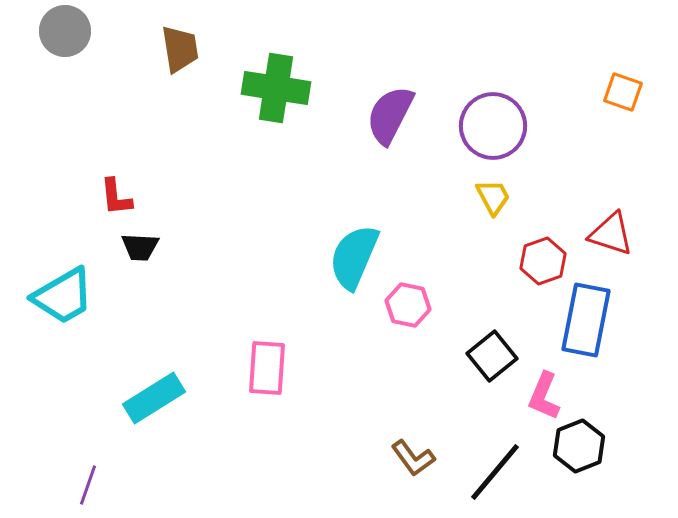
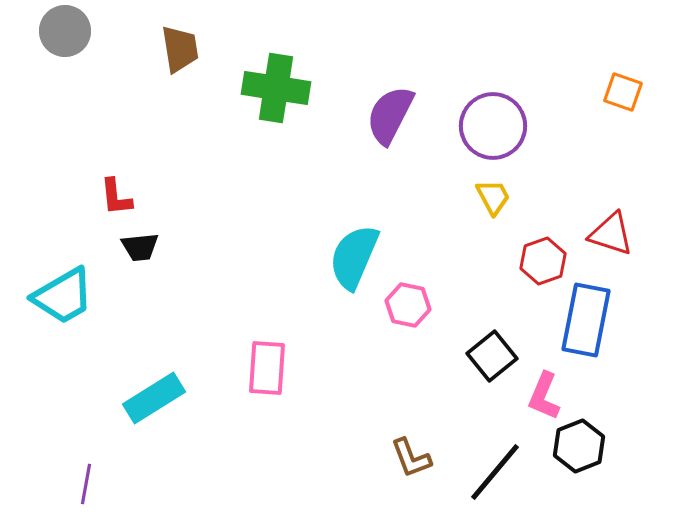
black trapezoid: rotated 9 degrees counterclockwise
brown L-shape: moved 2 px left; rotated 15 degrees clockwise
purple line: moved 2 px left, 1 px up; rotated 9 degrees counterclockwise
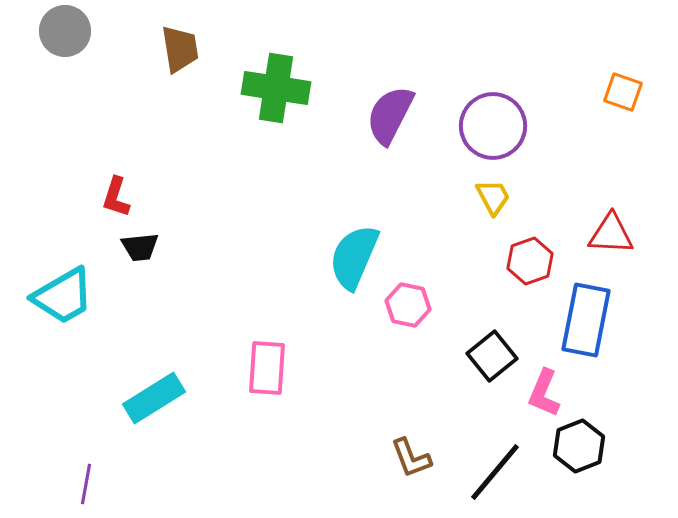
red L-shape: rotated 24 degrees clockwise
red triangle: rotated 15 degrees counterclockwise
red hexagon: moved 13 px left
pink L-shape: moved 3 px up
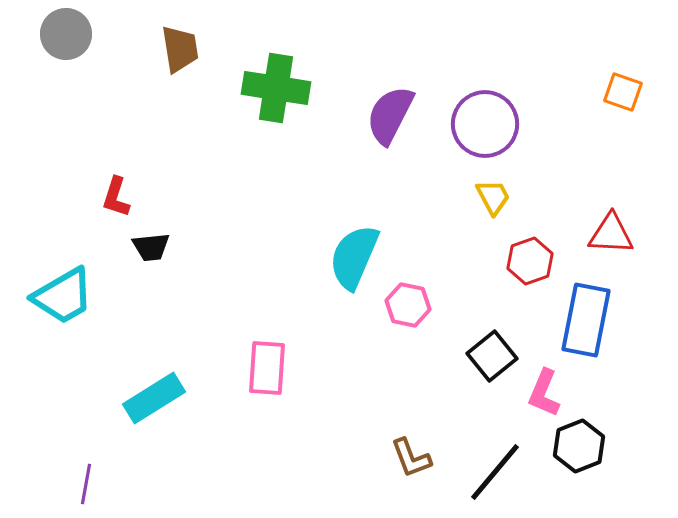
gray circle: moved 1 px right, 3 px down
purple circle: moved 8 px left, 2 px up
black trapezoid: moved 11 px right
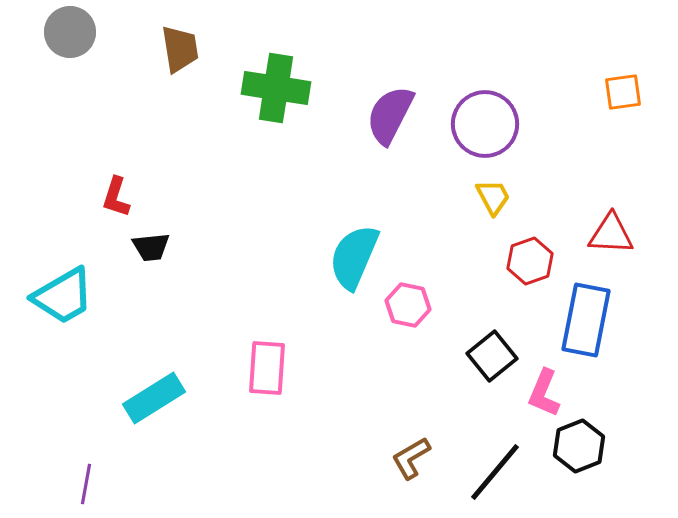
gray circle: moved 4 px right, 2 px up
orange square: rotated 27 degrees counterclockwise
brown L-shape: rotated 81 degrees clockwise
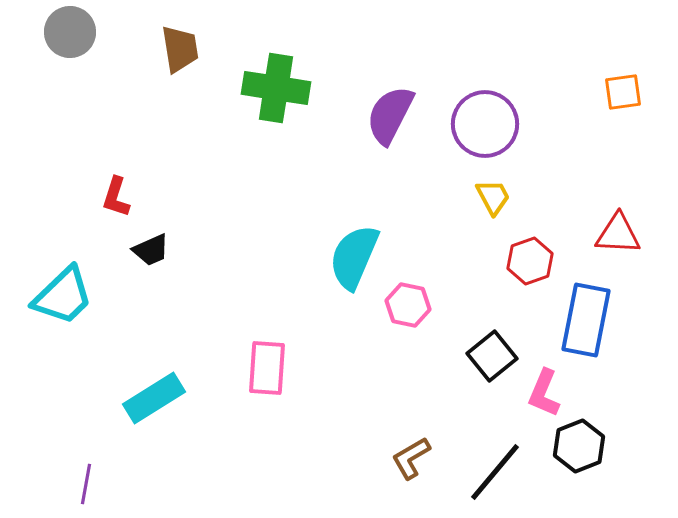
red triangle: moved 7 px right
black trapezoid: moved 3 px down; rotated 18 degrees counterclockwise
cyan trapezoid: rotated 14 degrees counterclockwise
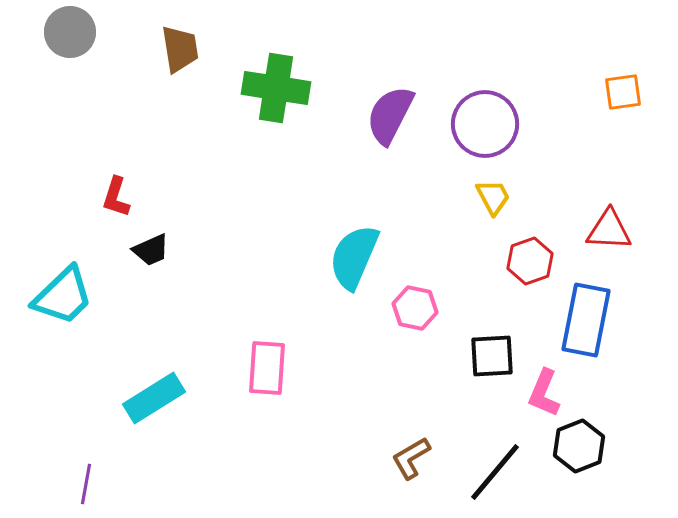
red triangle: moved 9 px left, 4 px up
pink hexagon: moved 7 px right, 3 px down
black square: rotated 36 degrees clockwise
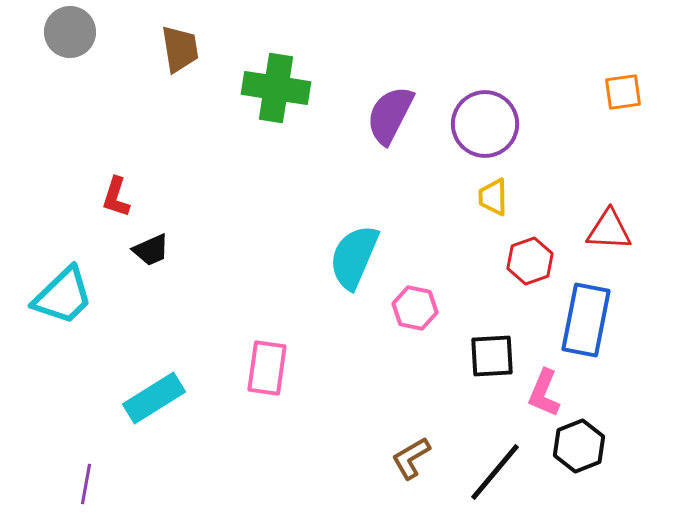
yellow trapezoid: rotated 153 degrees counterclockwise
pink rectangle: rotated 4 degrees clockwise
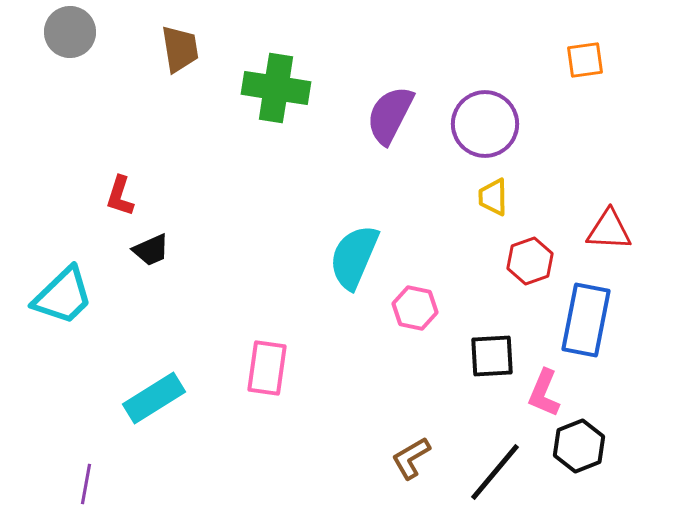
orange square: moved 38 px left, 32 px up
red L-shape: moved 4 px right, 1 px up
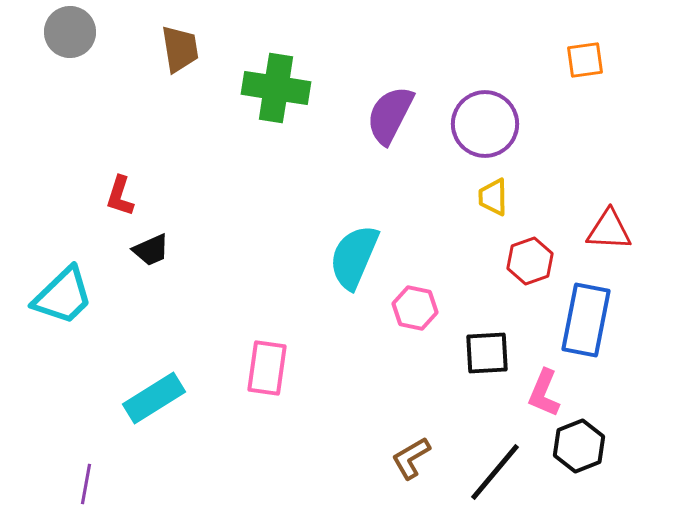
black square: moved 5 px left, 3 px up
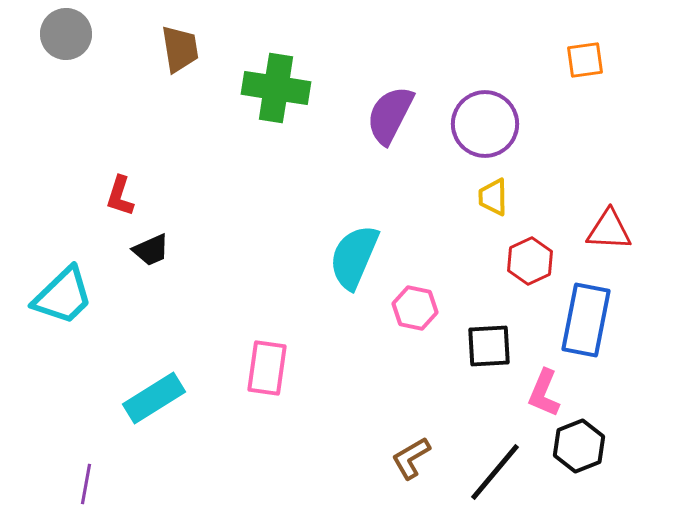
gray circle: moved 4 px left, 2 px down
red hexagon: rotated 6 degrees counterclockwise
black square: moved 2 px right, 7 px up
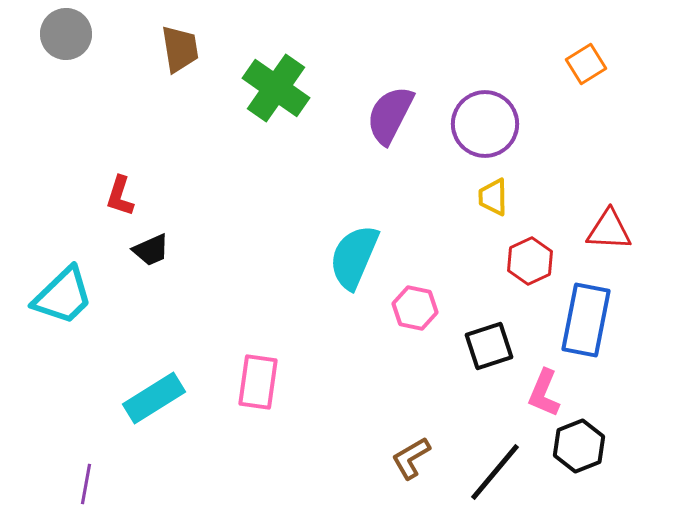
orange square: moved 1 px right, 4 px down; rotated 24 degrees counterclockwise
green cross: rotated 26 degrees clockwise
black square: rotated 15 degrees counterclockwise
pink rectangle: moved 9 px left, 14 px down
